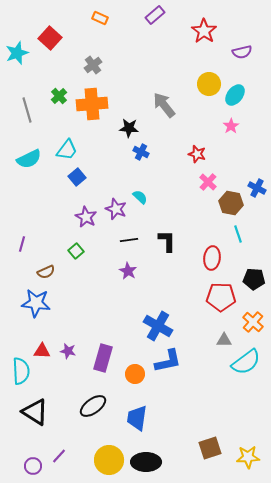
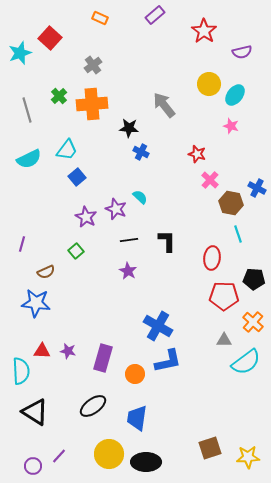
cyan star at (17, 53): moved 3 px right
pink star at (231, 126): rotated 21 degrees counterclockwise
pink cross at (208, 182): moved 2 px right, 2 px up
red pentagon at (221, 297): moved 3 px right, 1 px up
yellow circle at (109, 460): moved 6 px up
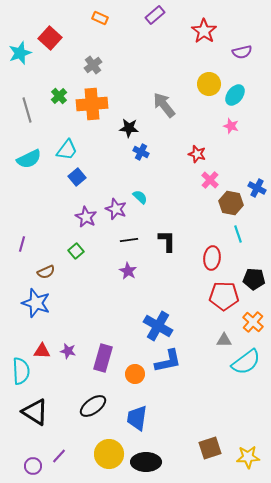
blue star at (36, 303): rotated 12 degrees clockwise
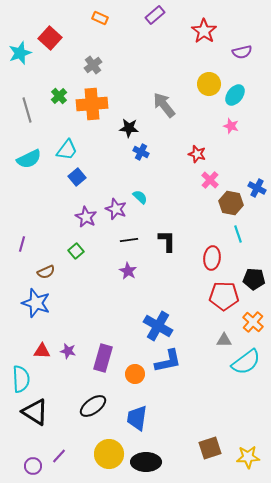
cyan semicircle at (21, 371): moved 8 px down
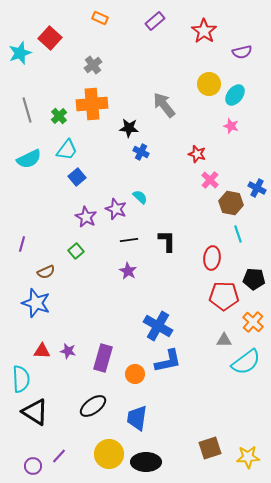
purple rectangle at (155, 15): moved 6 px down
green cross at (59, 96): moved 20 px down
